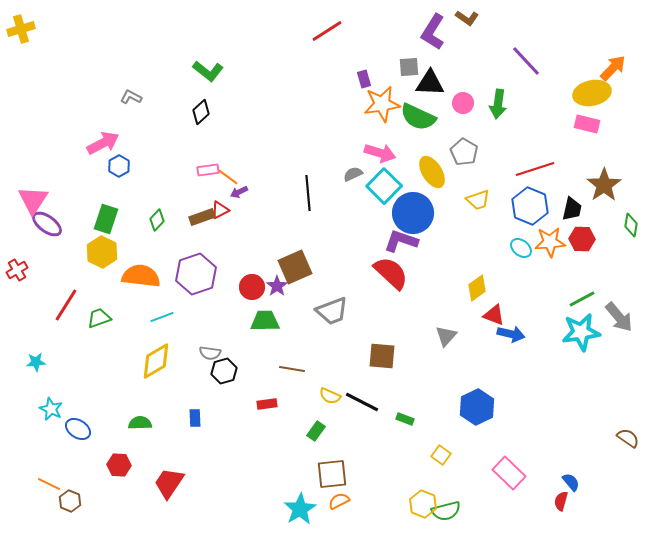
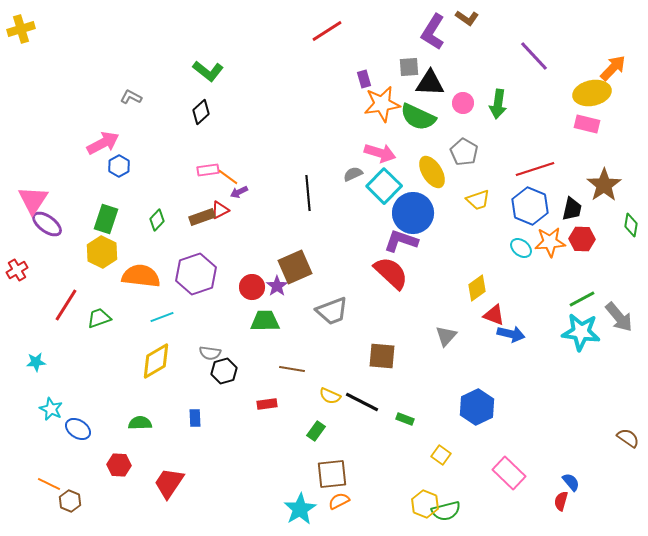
purple line at (526, 61): moved 8 px right, 5 px up
cyan star at (581, 332): rotated 15 degrees clockwise
yellow hexagon at (423, 504): moved 2 px right
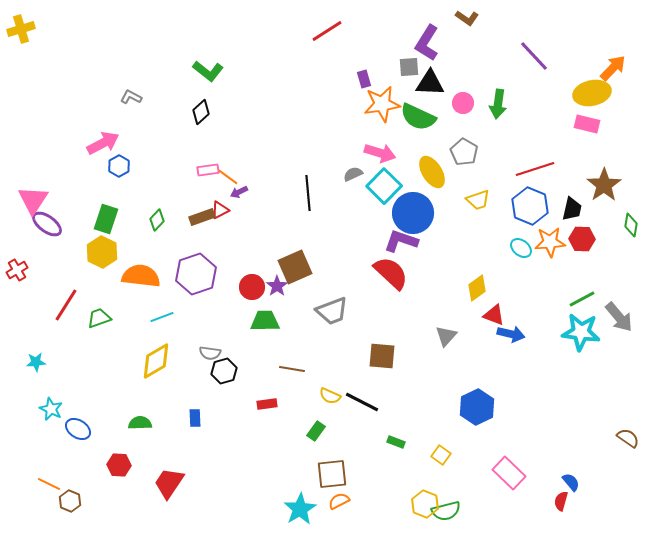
purple L-shape at (433, 32): moved 6 px left, 11 px down
green rectangle at (405, 419): moved 9 px left, 23 px down
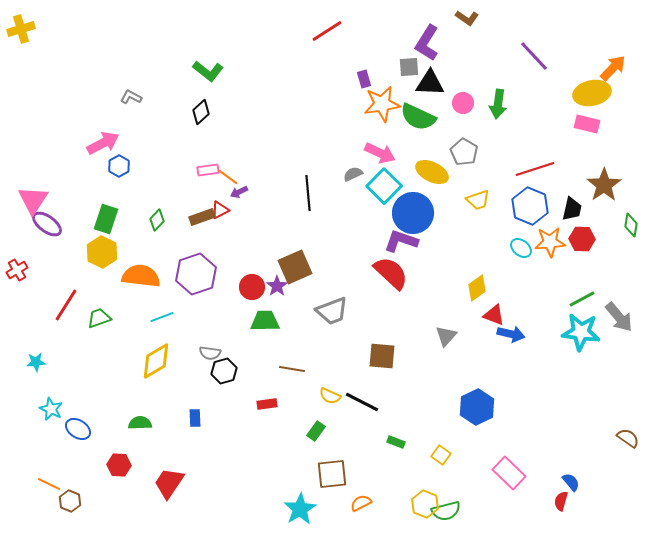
pink arrow at (380, 153): rotated 8 degrees clockwise
yellow ellipse at (432, 172): rotated 32 degrees counterclockwise
orange semicircle at (339, 501): moved 22 px right, 2 px down
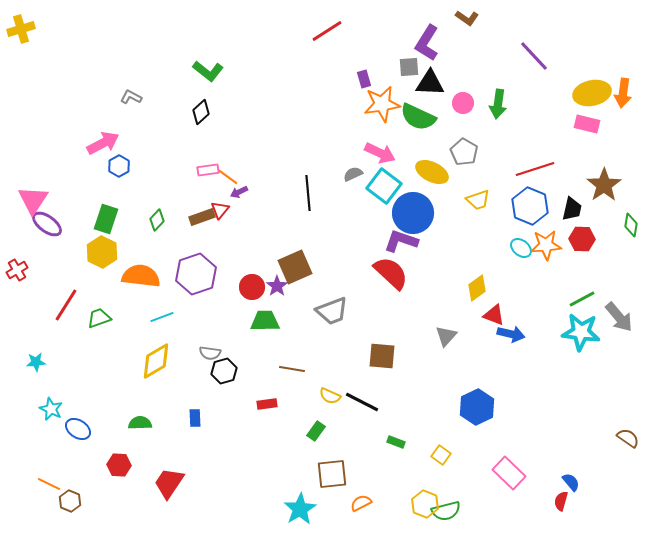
orange arrow at (613, 68): moved 10 px right, 25 px down; rotated 144 degrees clockwise
cyan square at (384, 186): rotated 8 degrees counterclockwise
red triangle at (220, 210): rotated 24 degrees counterclockwise
orange star at (550, 242): moved 4 px left, 3 px down
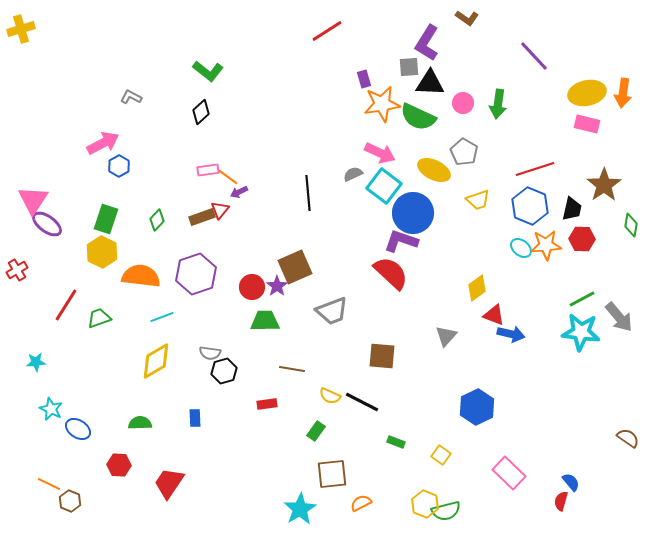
yellow ellipse at (592, 93): moved 5 px left
yellow ellipse at (432, 172): moved 2 px right, 2 px up
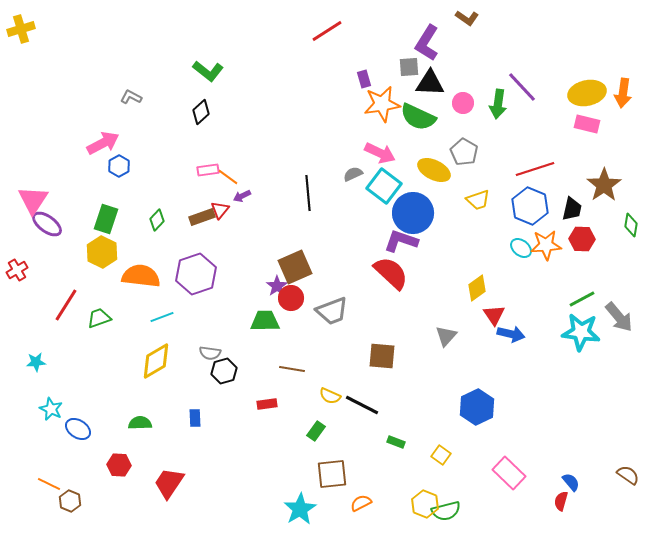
purple line at (534, 56): moved 12 px left, 31 px down
purple arrow at (239, 192): moved 3 px right, 4 px down
red circle at (252, 287): moved 39 px right, 11 px down
red triangle at (494, 315): rotated 35 degrees clockwise
black line at (362, 402): moved 3 px down
brown semicircle at (628, 438): moved 37 px down
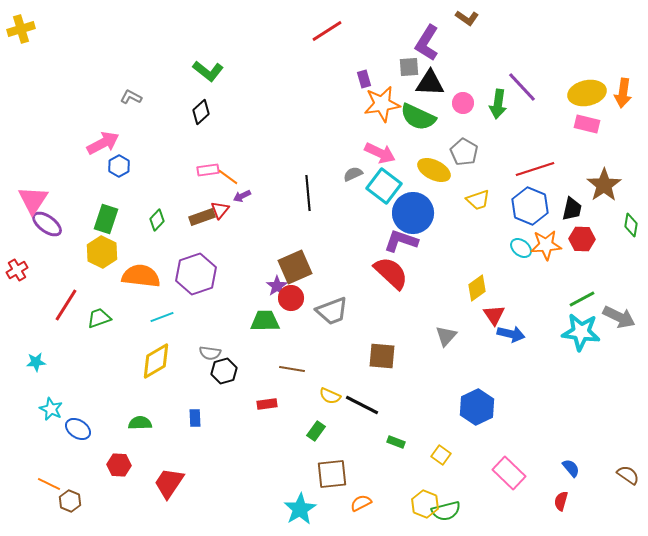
gray arrow at (619, 317): rotated 24 degrees counterclockwise
blue semicircle at (571, 482): moved 14 px up
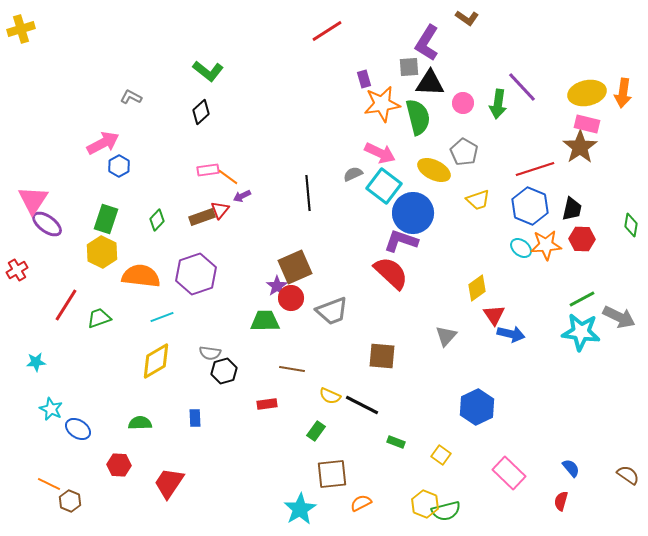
green semicircle at (418, 117): rotated 129 degrees counterclockwise
brown star at (604, 185): moved 24 px left, 38 px up
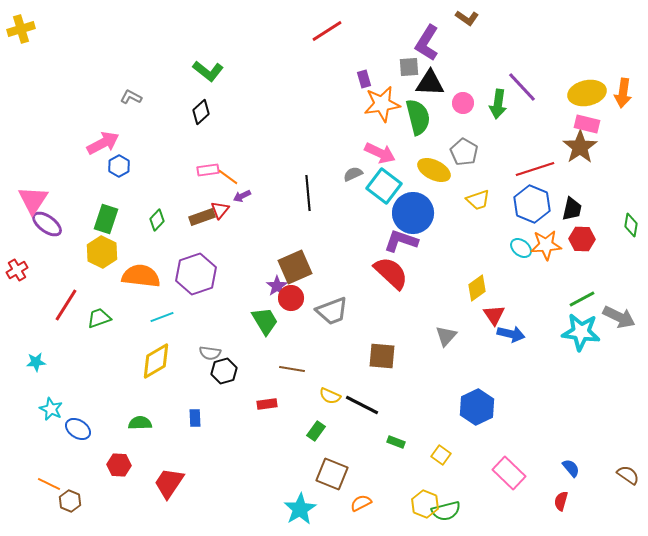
blue hexagon at (530, 206): moved 2 px right, 2 px up
green trapezoid at (265, 321): rotated 60 degrees clockwise
brown square at (332, 474): rotated 28 degrees clockwise
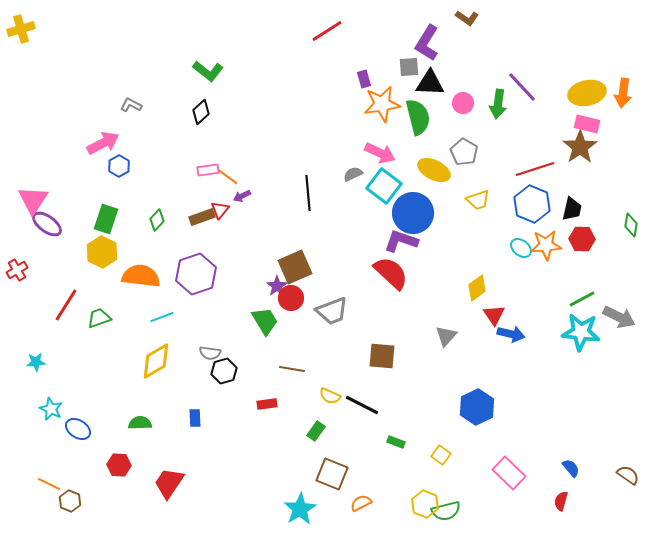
gray L-shape at (131, 97): moved 8 px down
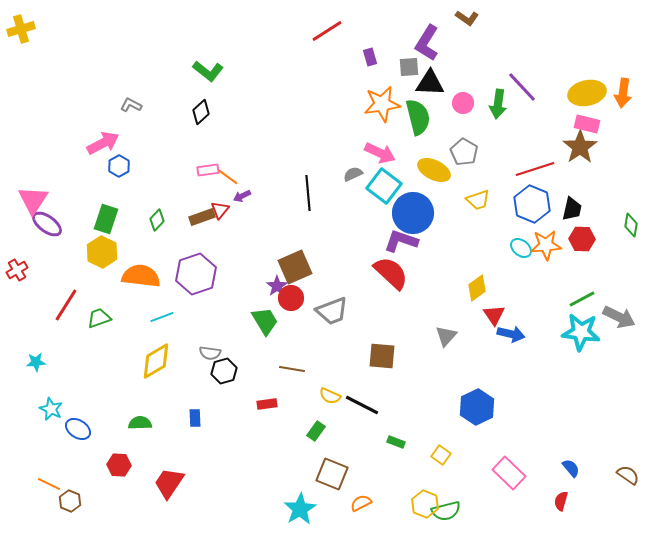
purple rectangle at (364, 79): moved 6 px right, 22 px up
